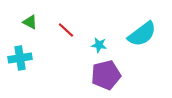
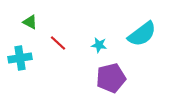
red line: moved 8 px left, 13 px down
purple pentagon: moved 5 px right, 3 px down
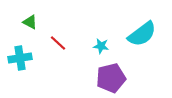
cyan star: moved 2 px right, 1 px down
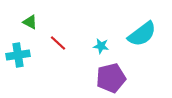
cyan cross: moved 2 px left, 3 px up
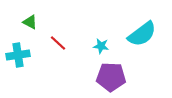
purple pentagon: moved 1 px up; rotated 16 degrees clockwise
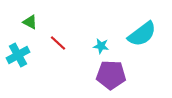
cyan cross: rotated 20 degrees counterclockwise
purple pentagon: moved 2 px up
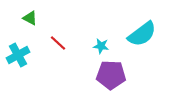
green triangle: moved 4 px up
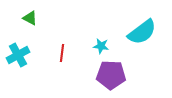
cyan semicircle: moved 2 px up
red line: moved 4 px right, 10 px down; rotated 54 degrees clockwise
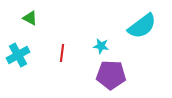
cyan semicircle: moved 6 px up
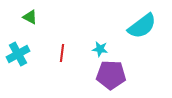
green triangle: moved 1 px up
cyan star: moved 1 px left, 3 px down
cyan cross: moved 1 px up
